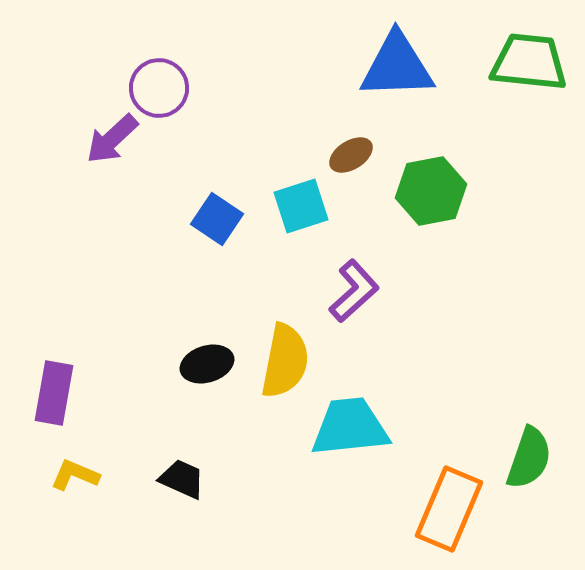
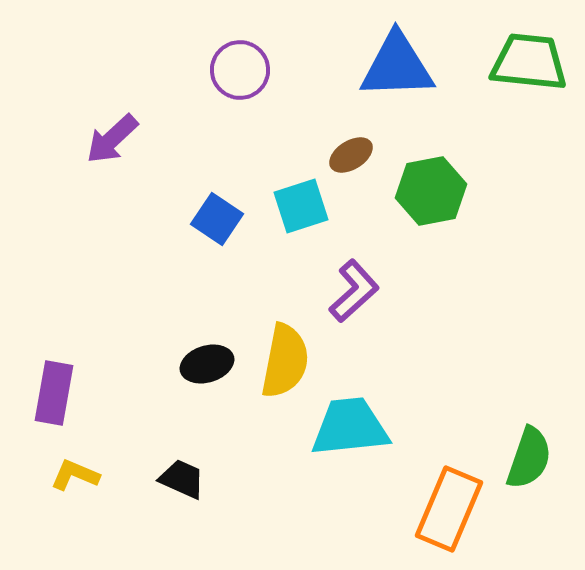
purple circle: moved 81 px right, 18 px up
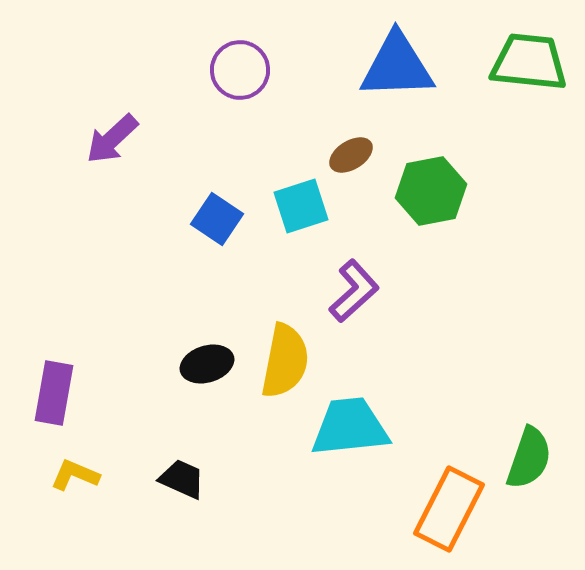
orange rectangle: rotated 4 degrees clockwise
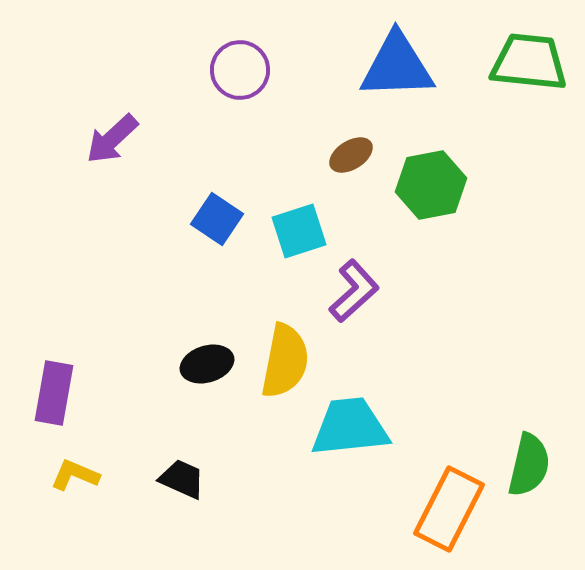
green hexagon: moved 6 px up
cyan square: moved 2 px left, 25 px down
green semicircle: moved 7 px down; rotated 6 degrees counterclockwise
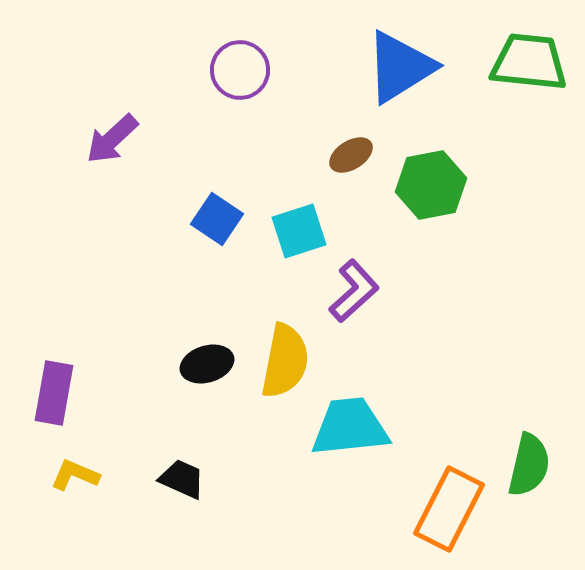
blue triangle: moved 3 px right, 1 px down; rotated 30 degrees counterclockwise
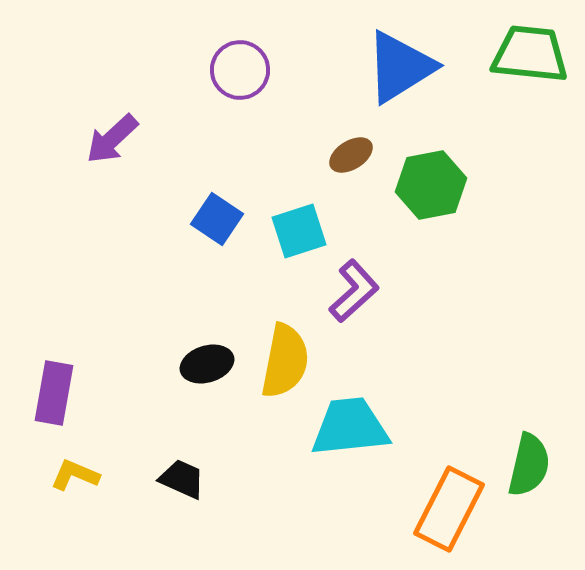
green trapezoid: moved 1 px right, 8 px up
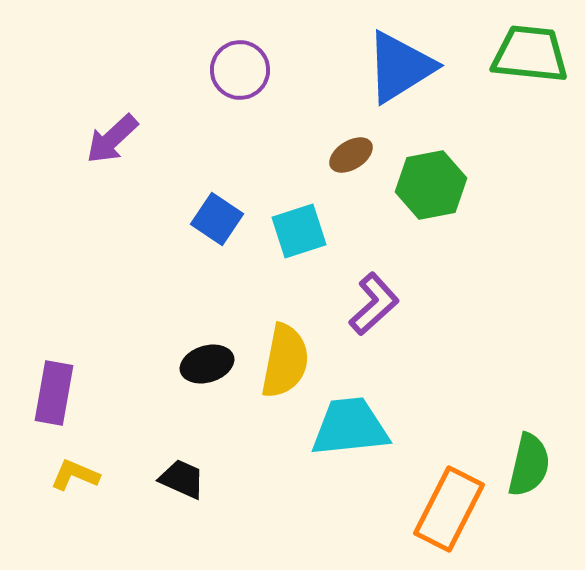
purple L-shape: moved 20 px right, 13 px down
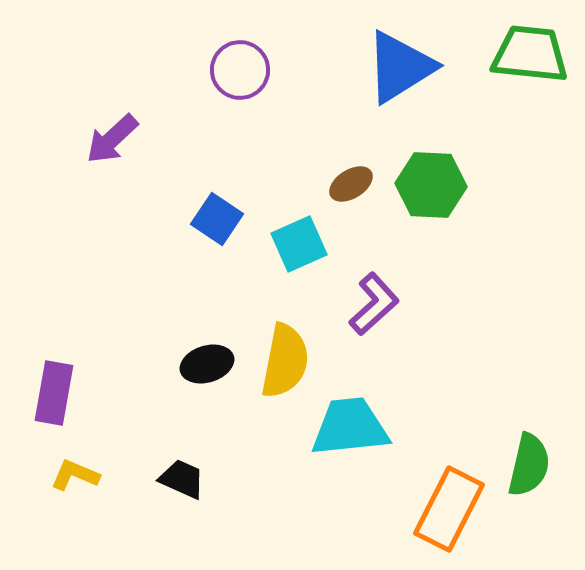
brown ellipse: moved 29 px down
green hexagon: rotated 14 degrees clockwise
cyan square: moved 13 px down; rotated 6 degrees counterclockwise
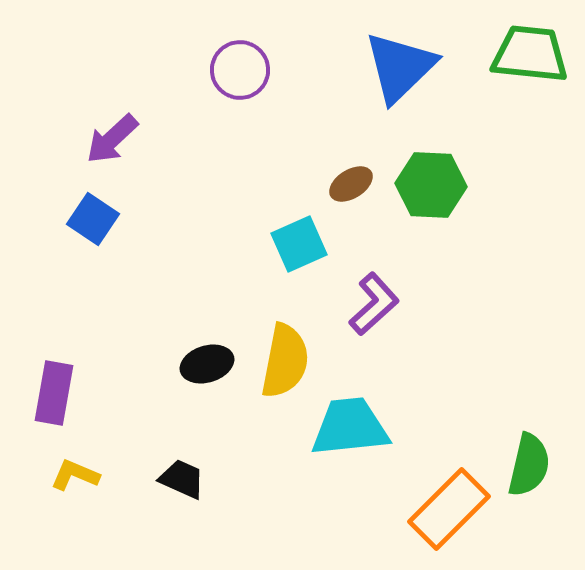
blue triangle: rotated 12 degrees counterclockwise
blue square: moved 124 px left
orange rectangle: rotated 18 degrees clockwise
